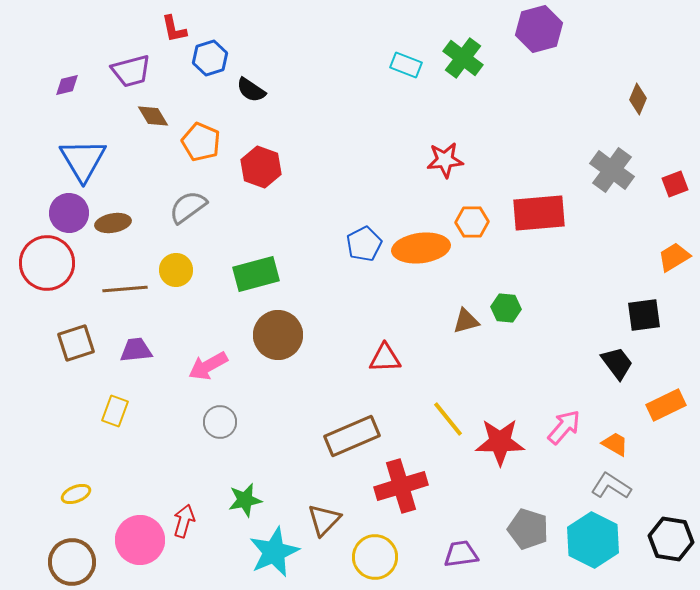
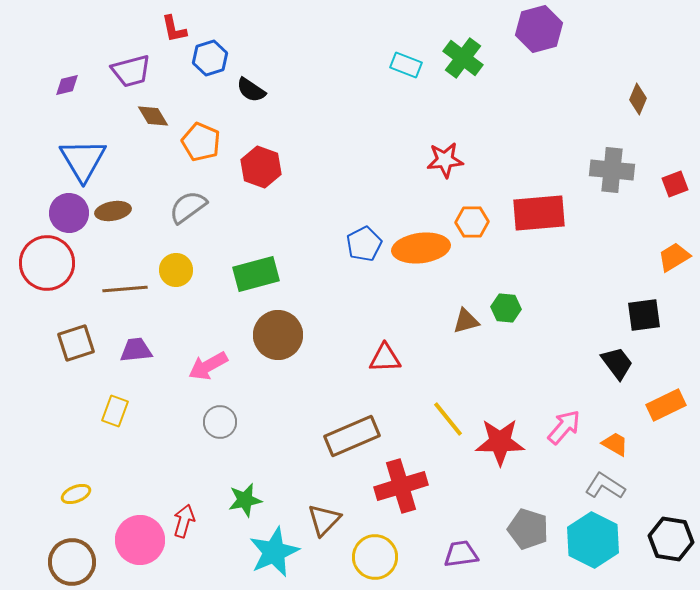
gray cross at (612, 170): rotated 30 degrees counterclockwise
brown ellipse at (113, 223): moved 12 px up
gray L-shape at (611, 486): moved 6 px left
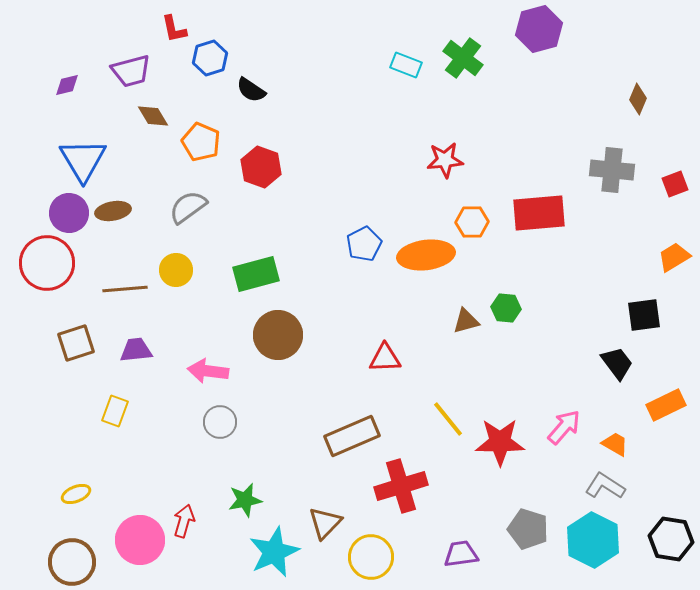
orange ellipse at (421, 248): moved 5 px right, 7 px down
pink arrow at (208, 366): moved 5 px down; rotated 36 degrees clockwise
brown triangle at (324, 520): moved 1 px right, 3 px down
yellow circle at (375, 557): moved 4 px left
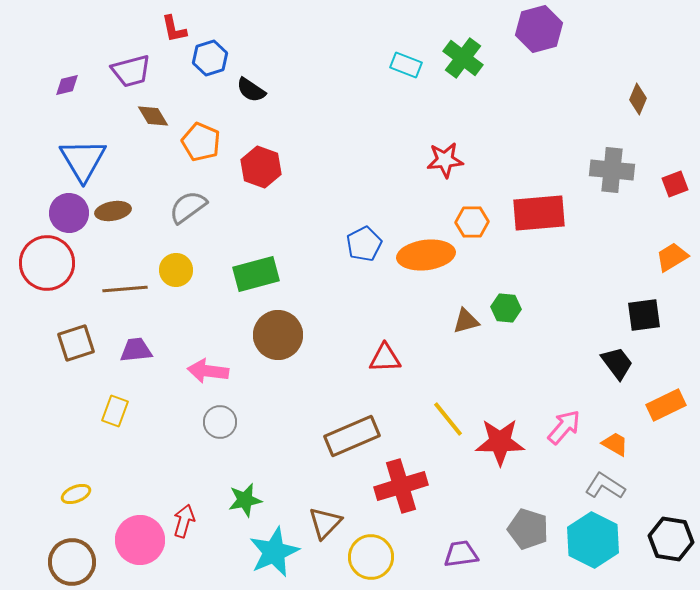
orange trapezoid at (674, 257): moved 2 px left
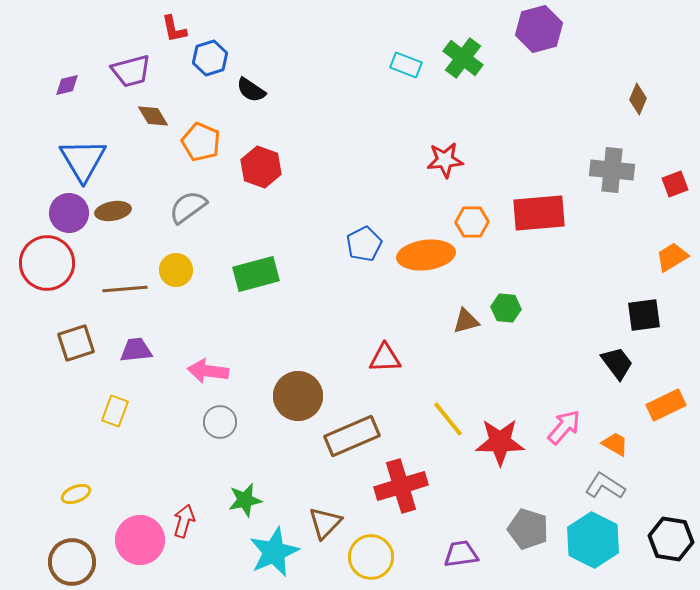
brown circle at (278, 335): moved 20 px right, 61 px down
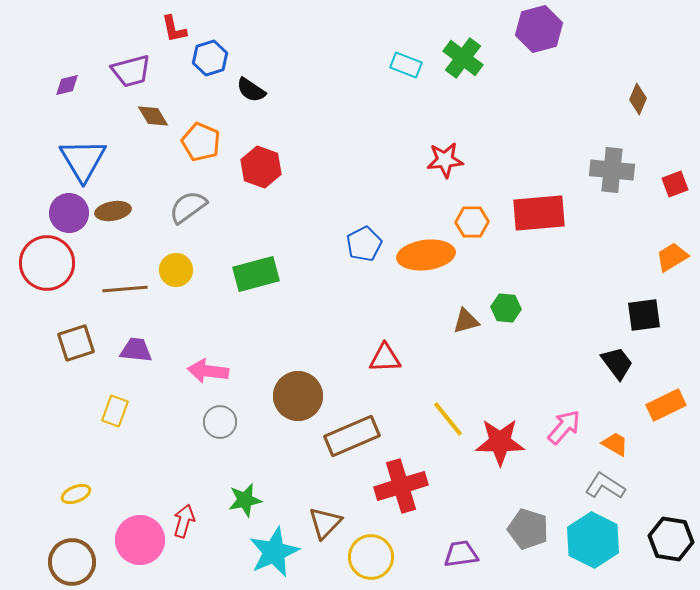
purple trapezoid at (136, 350): rotated 12 degrees clockwise
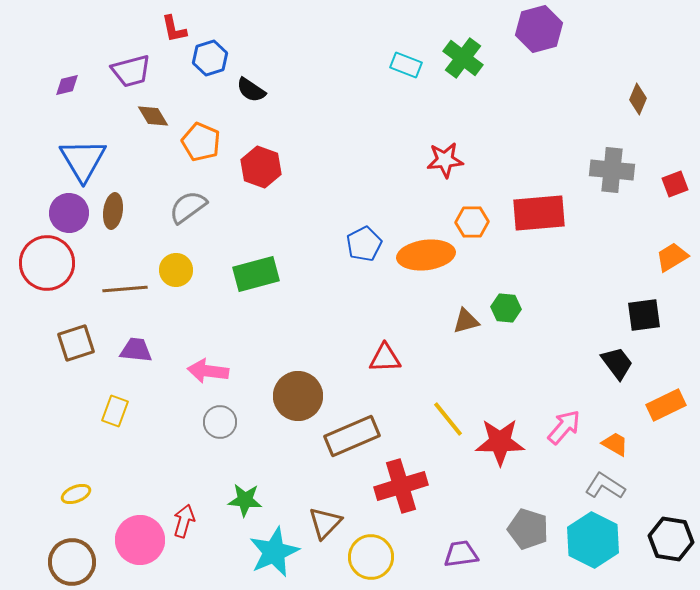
brown ellipse at (113, 211): rotated 72 degrees counterclockwise
green star at (245, 500): rotated 16 degrees clockwise
